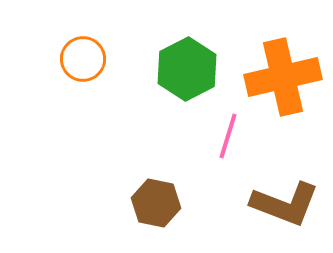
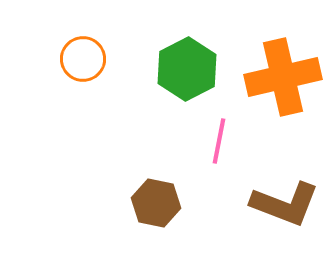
pink line: moved 9 px left, 5 px down; rotated 6 degrees counterclockwise
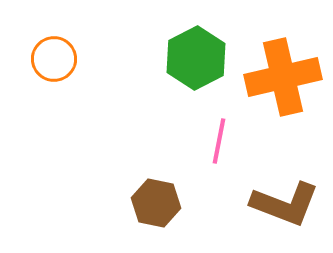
orange circle: moved 29 px left
green hexagon: moved 9 px right, 11 px up
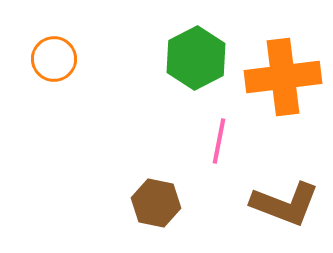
orange cross: rotated 6 degrees clockwise
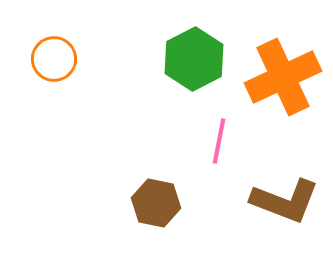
green hexagon: moved 2 px left, 1 px down
orange cross: rotated 18 degrees counterclockwise
brown L-shape: moved 3 px up
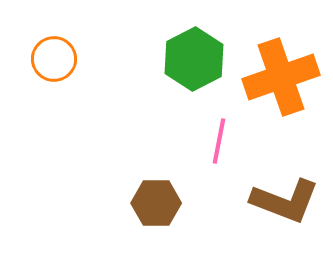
orange cross: moved 2 px left; rotated 6 degrees clockwise
brown hexagon: rotated 12 degrees counterclockwise
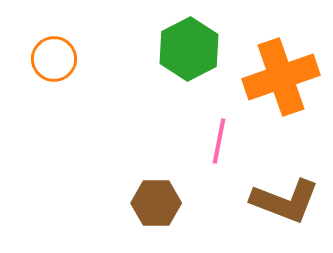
green hexagon: moved 5 px left, 10 px up
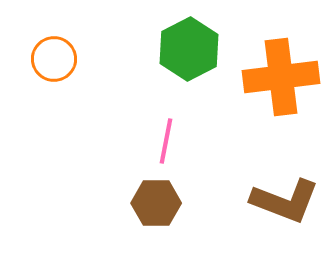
orange cross: rotated 12 degrees clockwise
pink line: moved 53 px left
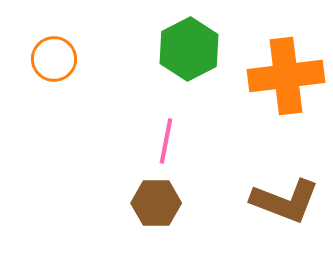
orange cross: moved 5 px right, 1 px up
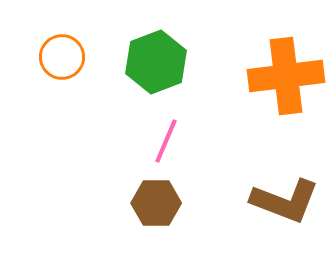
green hexagon: moved 33 px left, 13 px down; rotated 6 degrees clockwise
orange circle: moved 8 px right, 2 px up
pink line: rotated 12 degrees clockwise
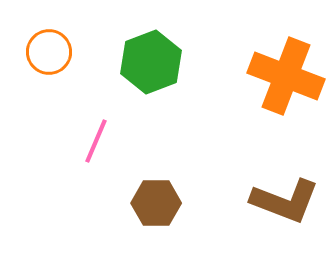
orange circle: moved 13 px left, 5 px up
green hexagon: moved 5 px left
orange cross: rotated 28 degrees clockwise
pink line: moved 70 px left
